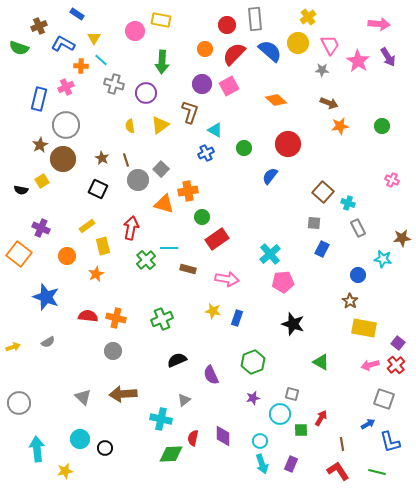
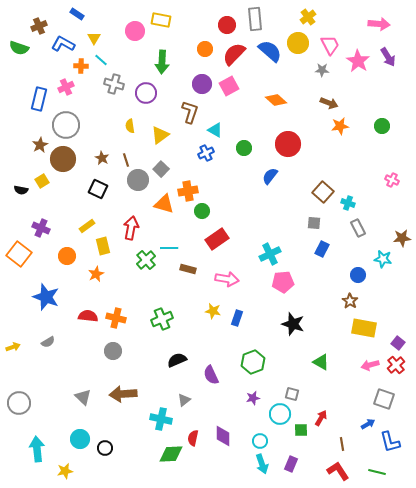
yellow triangle at (160, 125): moved 10 px down
green circle at (202, 217): moved 6 px up
cyan cross at (270, 254): rotated 15 degrees clockwise
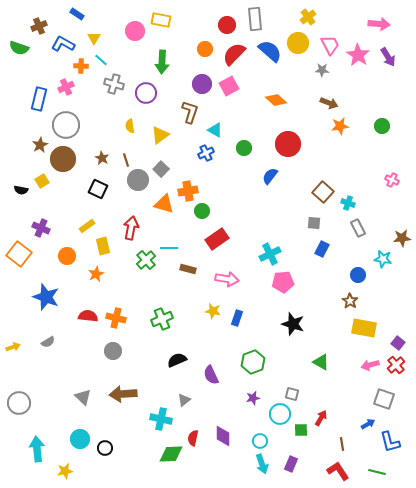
pink star at (358, 61): moved 6 px up
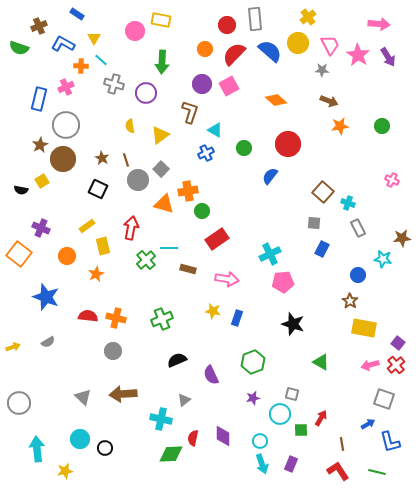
brown arrow at (329, 103): moved 2 px up
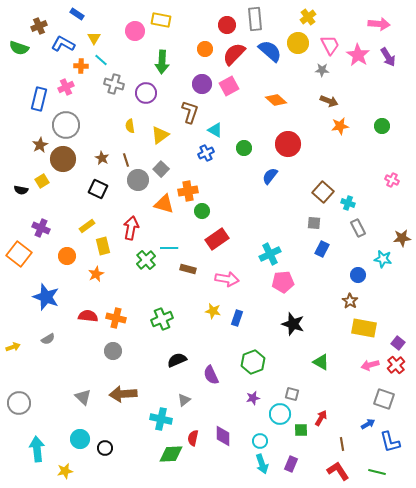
gray semicircle at (48, 342): moved 3 px up
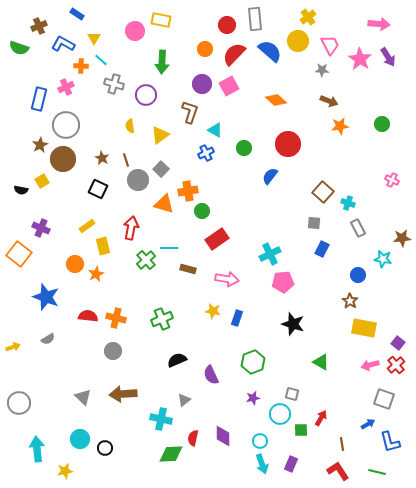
yellow circle at (298, 43): moved 2 px up
pink star at (358, 55): moved 2 px right, 4 px down
purple circle at (146, 93): moved 2 px down
green circle at (382, 126): moved 2 px up
orange circle at (67, 256): moved 8 px right, 8 px down
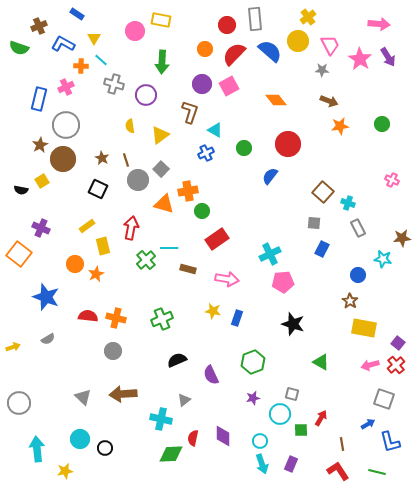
orange diamond at (276, 100): rotated 10 degrees clockwise
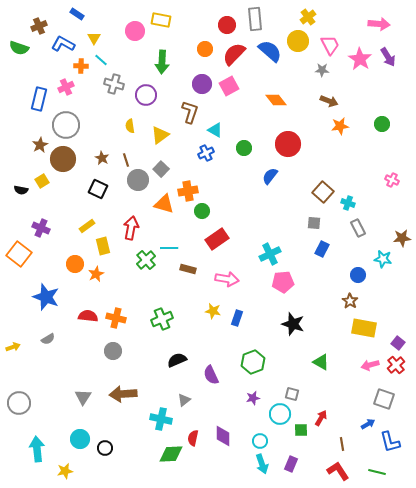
gray triangle at (83, 397): rotated 18 degrees clockwise
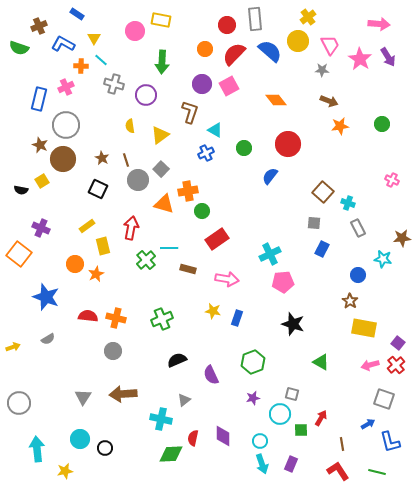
brown star at (40, 145): rotated 21 degrees counterclockwise
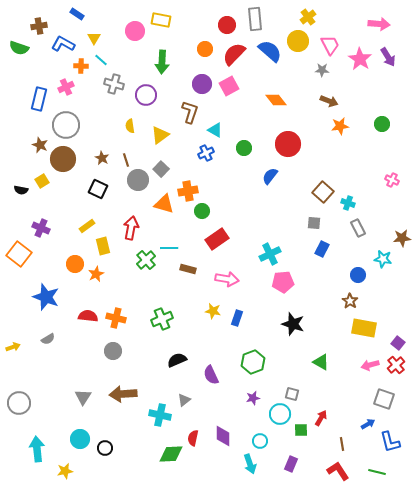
brown cross at (39, 26): rotated 14 degrees clockwise
cyan cross at (161, 419): moved 1 px left, 4 px up
cyan arrow at (262, 464): moved 12 px left
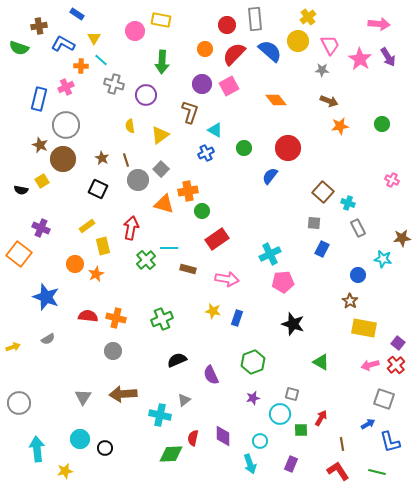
red circle at (288, 144): moved 4 px down
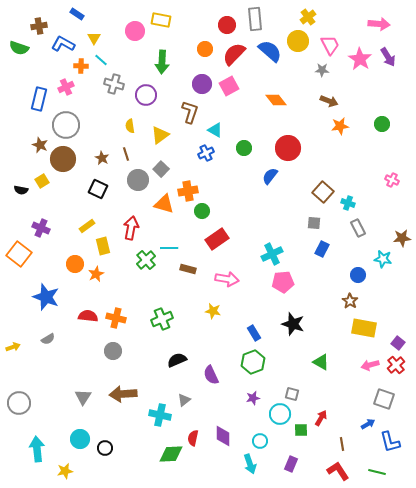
brown line at (126, 160): moved 6 px up
cyan cross at (270, 254): moved 2 px right
blue rectangle at (237, 318): moved 17 px right, 15 px down; rotated 49 degrees counterclockwise
